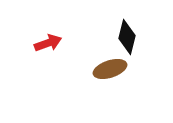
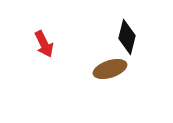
red arrow: moved 4 px left, 1 px down; rotated 84 degrees clockwise
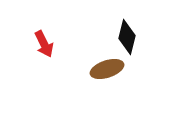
brown ellipse: moved 3 px left
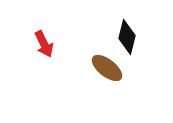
brown ellipse: moved 1 px up; rotated 56 degrees clockwise
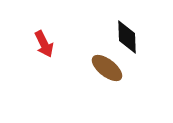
black diamond: rotated 16 degrees counterclockwise
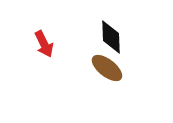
black diamond: moved 16 px left
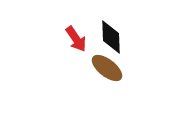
red arrow: moved 32 px right, 5 px up; rotated 8 degrees counterclockwise
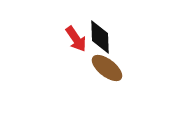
black diamond: moved 11 px left
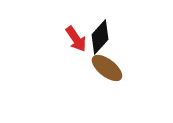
black diamond: rotated 44 degrees clockwise
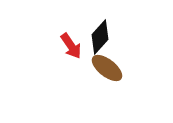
red arrow: moved 5 px left, 7 px down
